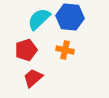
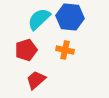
red trapezoid: moved 3 px right, 2 px down
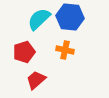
red pentagon: moved 2 px left, 2 px down
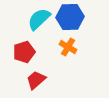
blue hexagon: rotated 8 degrees counterclockwise
orange cross: moved 3 px right, 3 px up; rotated 18 degrees clockwise
